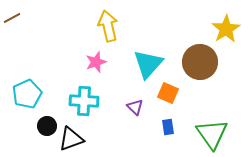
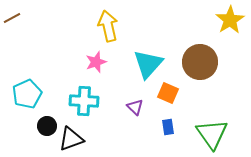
yellow star: moved 4 px right, 9 px up
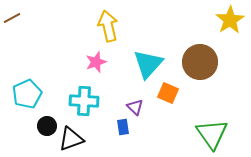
blue rectangle: moved 45 px left
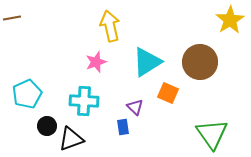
brown line: rotated 18 degrees clockwise
yellow arrow: moved 2 px right
cyan triangle: moved 1 px left, 2 px up; rotated 16 degrees clockwise
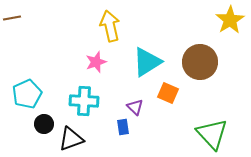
black circle: moved 3 px left, 2 px up
green triangle: rotated 8 degrees counterclockwise
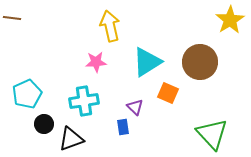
brown line: rotated 18 degrees clockwise
pink star: rotated 15 degrees clockwise
cyan cross: rotated 12 degrees counterclockwise
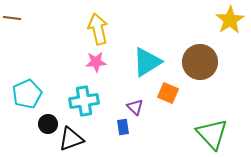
yellow arrow: moved 12 px left, 3 px down
black circle: moved 4 px right
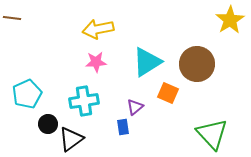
yellow arrow: rotated 88 degrees counterclockwise
brown circle: moved 3 px left, 2 px down
purple triangle: rotated 36 degrees clockwise
black triangle: rotated 16 degrees counterclockwise
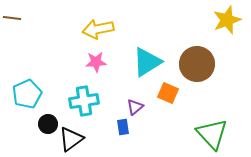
yellow star: moved 3 px left; rotated 12 degrees clockwise
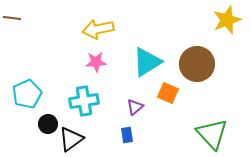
blue rectangle: moved 4 px right, 8 px down
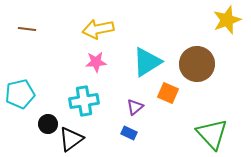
brown line: moved 15 px right, 11 px down
cyan pentagon: moved 7 px left; rotated 12 degrees clockwise
blue rectangle: moved 2 px right, 2 px up; rotated 56 degrees counterclockwise
